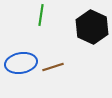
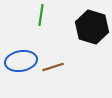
black hexagon: rotated 8 degrees counterclockwise
blue ellipse: moved 2 px up
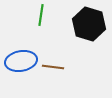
black hexagon: moved 3 px left, 3 px up
brown line: rotated 25 degrees clockwise
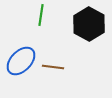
black hexagon: rotated 12 degrees clockwise
blue ellipse: rotated 36 degrees counterclockwise
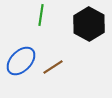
brown line: rotated 40 degrees counterclockwise
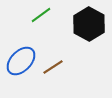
green line: rotated 45 degrees clockwise
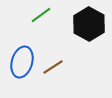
blue ellipse: moved 1 px right, 1 px down; rotated 28 degrees counterclockwise
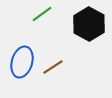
green line: moved 1 px right, 1 px up
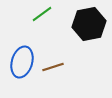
black hexagon: rotated 20 degrees clockwise
brown line: rotated 15 degrees clockwise
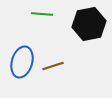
green line: rotated 40 degrees clockwise
brown line: moved 1 px up
